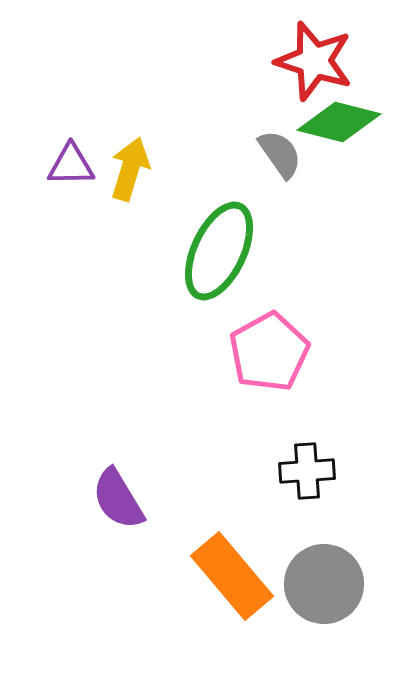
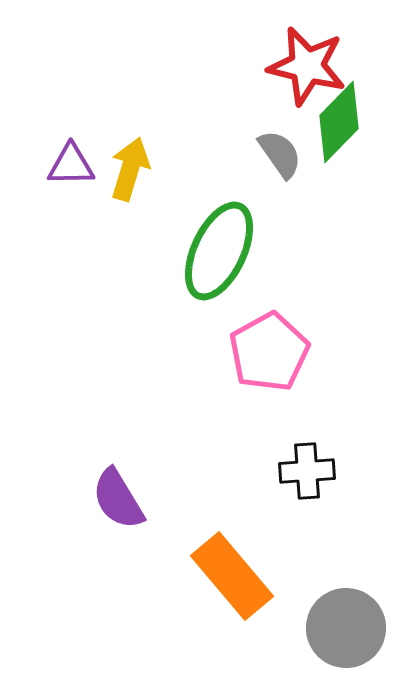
red star: moved 7 px left, 5 px down; rotated 4 degrees counterclockwise
green diamond: rotated 60 degrees counterclockwise
gray circle: moved 22 px right, 44 px down
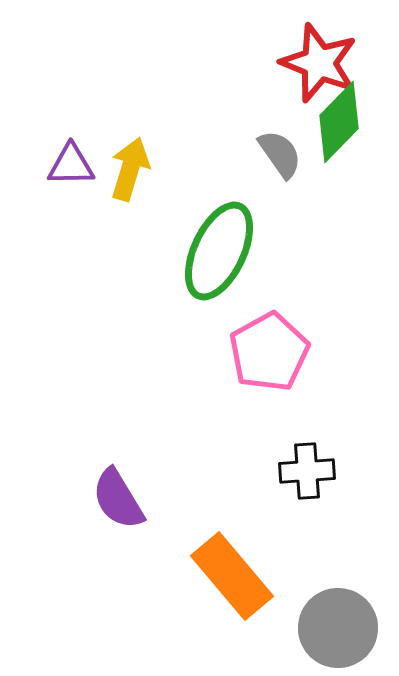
red star: moved 12 px right, 3 px up; rotated 8 degrees clockwise
gray circle: moved 8 px left
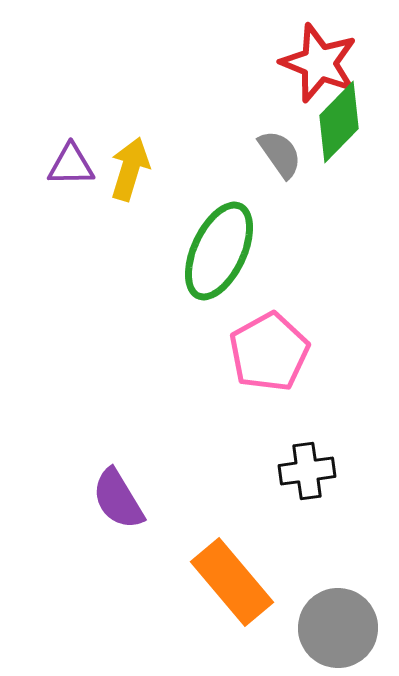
black cross: rotated 4 degrees counterclockwise
orange rectangle: moved 6 px down
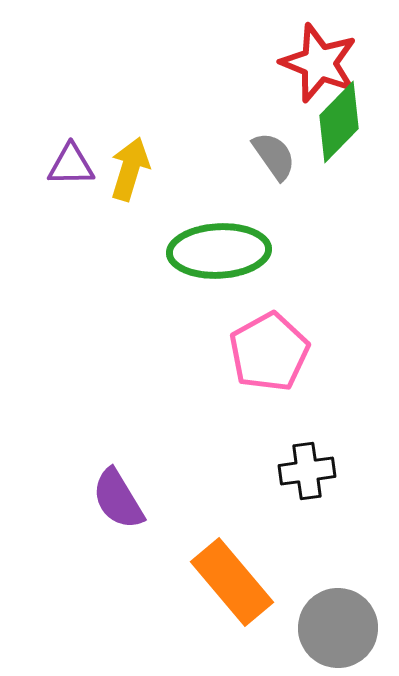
gray semicircle: moved 6 px left, 2 px down
green ellipse: rotated 62 degrees clockwise
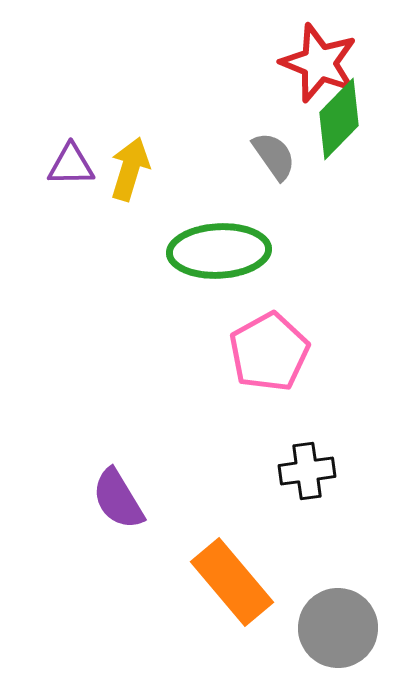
green diamond: moved 3 px up
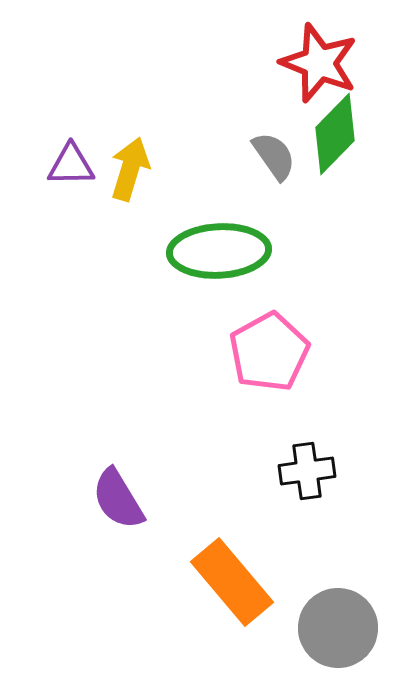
green diamond: moved 4 px left, 15 px down
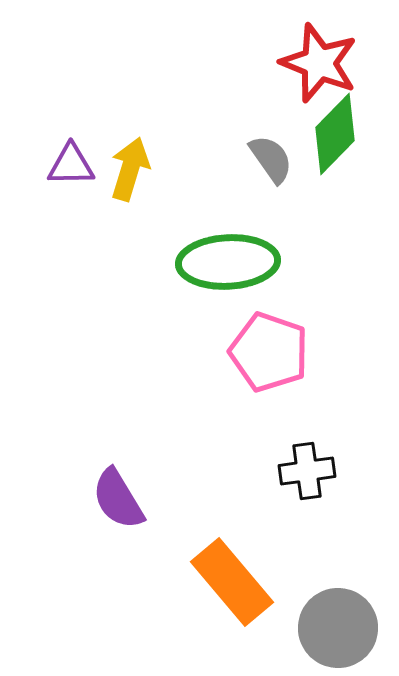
gray semicircle: moved 3 px left, 3 px down
green ellipse: moved 9 px right, 11 px down
pink pentagon: rotated 24 degrees counterclockwise
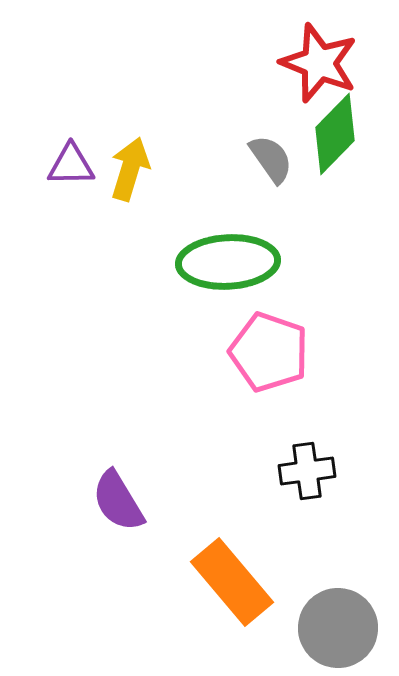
purple semicircle: moved 2 px down
